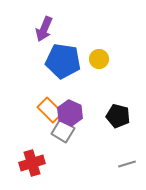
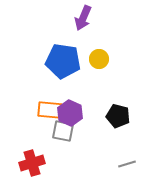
purple arrow: moved 39 px right, 11 px up
orange rectangle: rotated 40 degrees counterclockwise
gray square: rotated 20 degrees counterclockwise
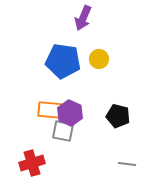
gray line: rotated 24 degrees clockwise
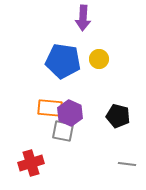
purple arrow: rotated 20 degrees counterclockwise
orange rectangle: moved 2 px up
red cross: moved 1 px left
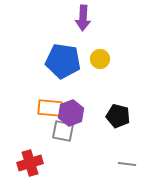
yellow circle: moved 1 px right
purple hexagon: moved 1 px right; rotated 15 degrees clockwise
red cross: moved 1 px left
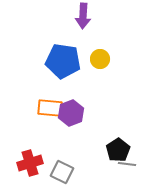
purple arrow: moved 2 px up
black pentagon: moved 34 px down; rotated 25 degrees clockwise
gray square: moved 1 px left, 41 px down; rotated 15 degrees clockwise
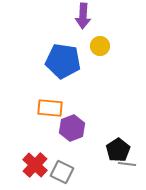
yellow circle: moved 13 px up
purple hexagon: moved 1 px right, 15 px down
red cross: moved 5 px right, 2 px down; rotated 30 degrees counterclockwise
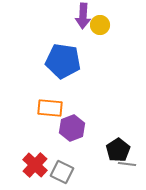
yellow circle: moved 21 px up
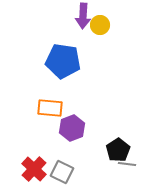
red cross: moved 1 px left, 4 px down
